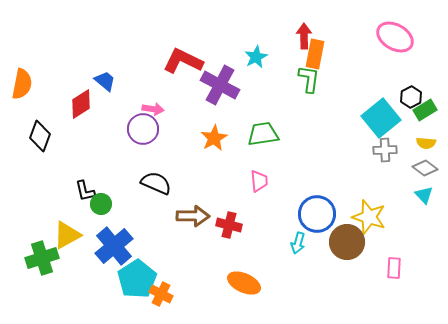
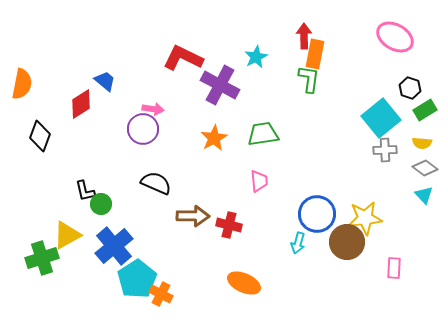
red L-shape: moved 3 px up
black hexagon: moved 1 px left, 9 px up; rotated 15 degrees counterclockwise
yellow semicircle: moved 4 px left
yellow star: moved 4 px left, 1 px down; rotated 24 degrees counterclockwise
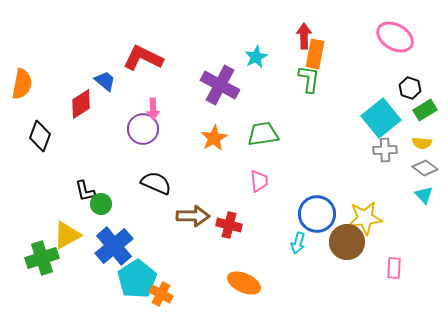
red L-shape: moved 40 px left
pink arrow: rotated 80 degrees clockwise
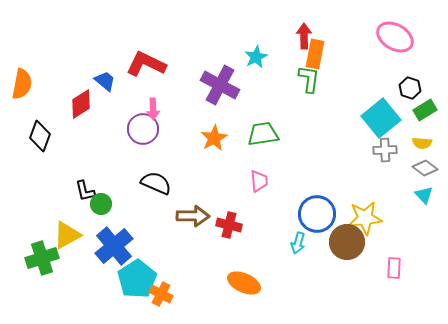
red L-shape: moved 3 px right, 6 px down
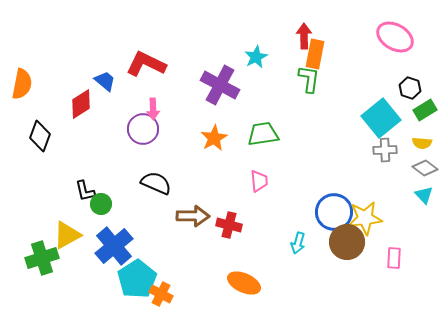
blue circle: moved 17 px right, 2 px up
pink rectangle: moved 10 px up
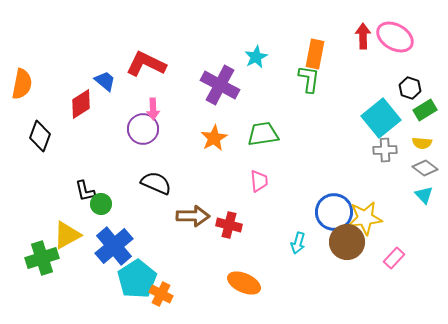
red arrow: moved 59 px right
pink rectangle: rotated 40 degrees clockwise
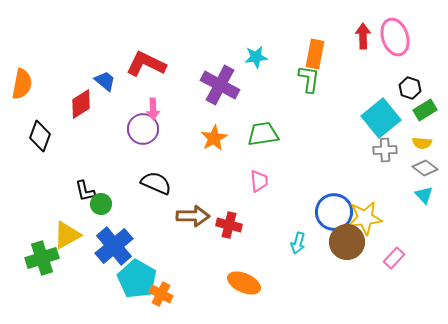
pink ellipse: rotated 42 degrees clockwise
cyan star: rotated 20 degrees clockwise
cyan pentagon: rotated 9 degrees counterclockwise
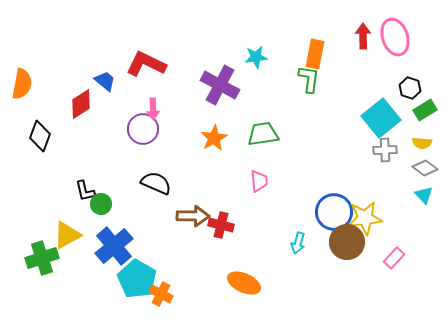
red cross: moved 8 px left
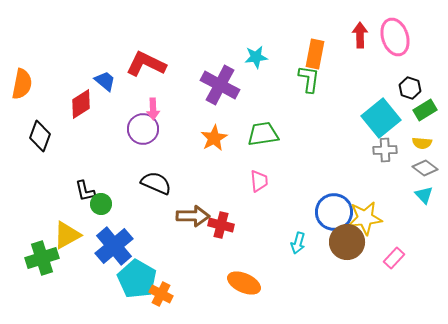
red arrow: moved 3 px left, 1 px up
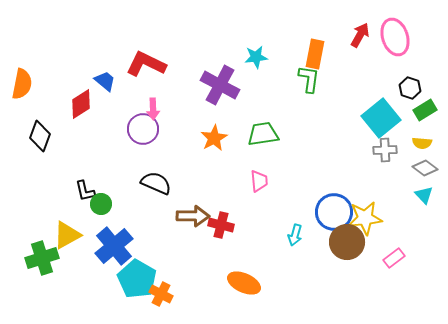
red arrow: rotated 30 degrees clockwise
cyan arrow: moved 3 px left, 8 px up
pink rectangle: rotated 10 degrees clockwise
